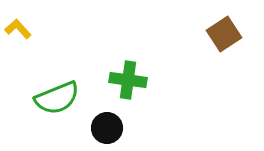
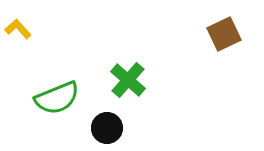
brown square: rotated 8 degrees clockwise
green cross: rotated 33 degrees clockwise
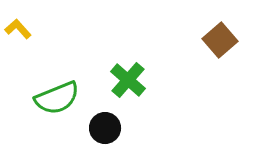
brown square: moved 4 px left, 6 px down; rotated 16 degrees counterclockwise
black circle: moved 2 px left
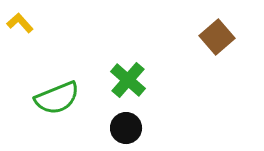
yellow L-shape: moved 2 px right, 6 px up
brown square: moved 3 px left, 3 px up
black circle: moved 21 px right
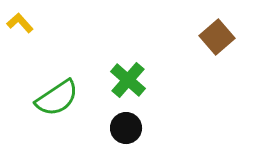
green semicircle: rotated 12 degrees counterclockwise
